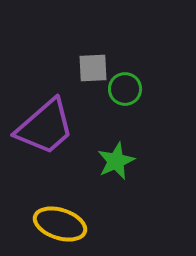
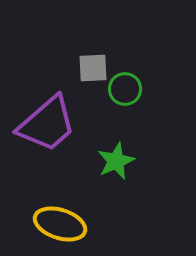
purple trapezoid: moved 2 px right, 3 px up
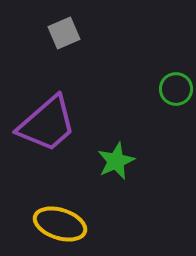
gray square: moved 29 px left, 35 px up; rotated 20 degrees counterclockwise
green circle: moved 51 px right
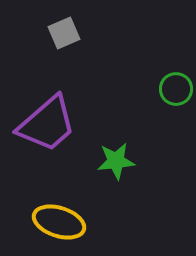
green star: rotated 18 degrees clockwise
yellow ellipse: moved 1 px left, 2 px up
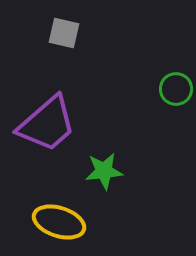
gray square: rotated 36 degrees clockwise
green star: moved 12 px left, 10 px down
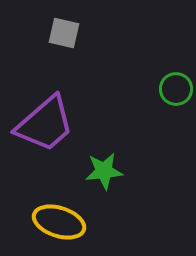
purple trapezoid: moved 2 px left
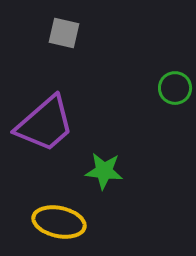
green circle: moved 1 px left, 1 px up
green star: rotated 12 degrees clockwise
yellow ellipse: rotated 6 degrees counterclockwise
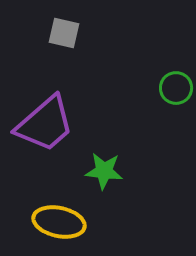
green circle: moved 1 px right
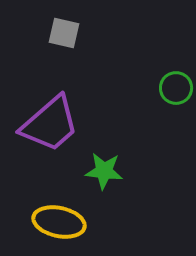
purple trapezoid: moved 5 px right
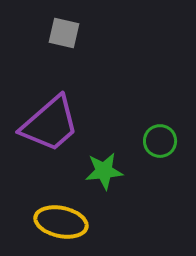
green circle: moved 16 px left, 53 px down
green star: rotated 12 degrees counterclockwise
yellow ellipse: moved 2 px right
